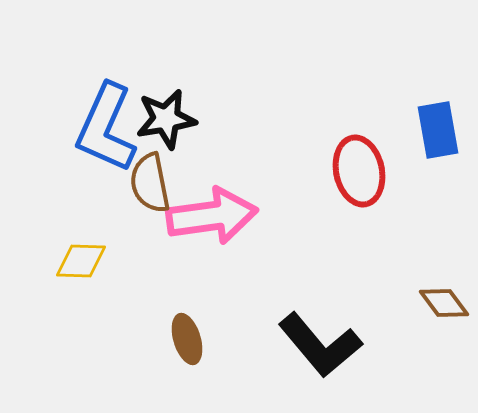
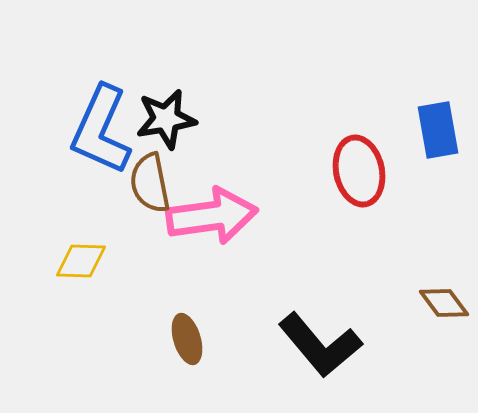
blue L-shape: moved 5 px left, 2 px down
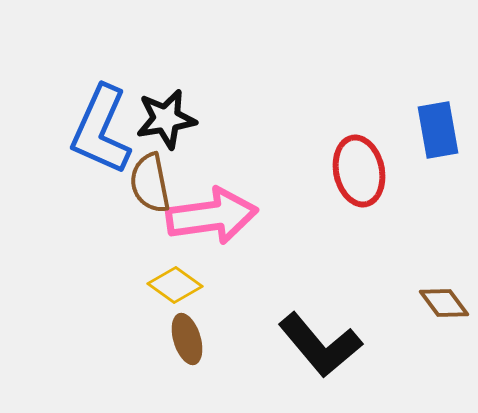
yellow diamond: moved 94 px right, 24 px down; rotated 34 degrees clockwise
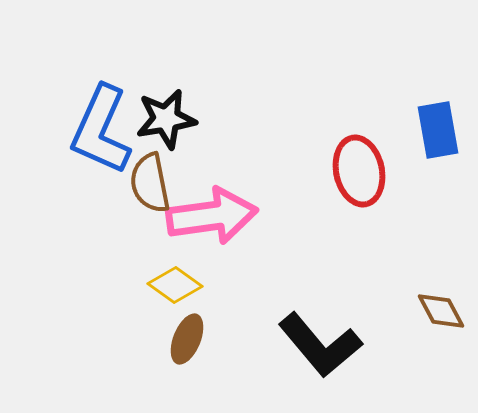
brown diamond: moved 3 px left, 8 px down; rotated 9 degrees clockwise
brown ellipse: rotated 39 degrees clockwise
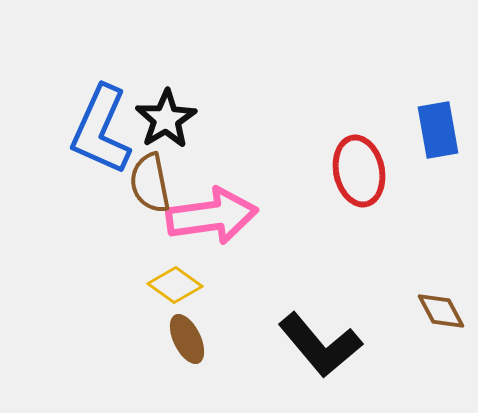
black star: rotated 22 degrees counterclockwise
brown ellipse: rotated 48 degrees counterclockwise
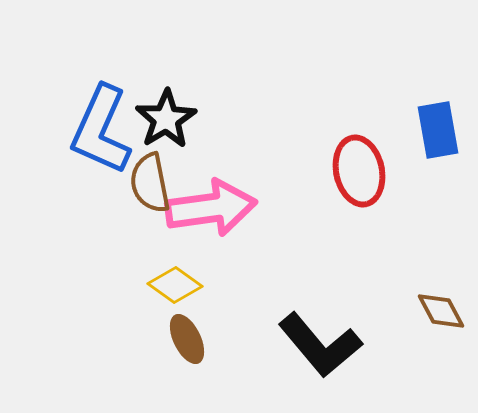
pink arrow: moved 1 px left, 8 px up
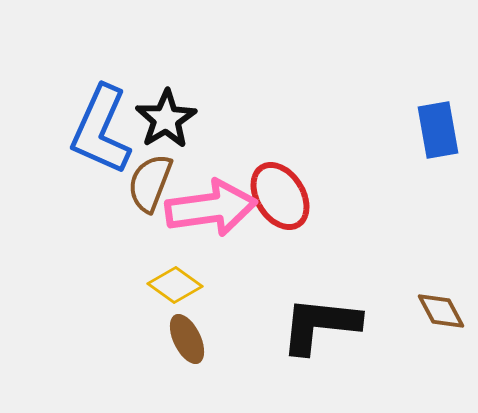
red ellipse: moved 79 px left, 25 px down; rotated 20 degrees counterclockwise
brown semicircle: rotated 32 degrees clockwise
black L-shape: moved 20 px up; rotated 136 degrees clockwise
